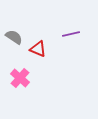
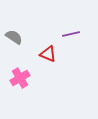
red triangle: moved 10 px right, 5 px down
pink cross: rotated 18 degrees clockwise
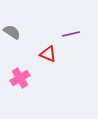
gray semicircle: moved 2 px left, 5 px up
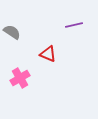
purple line: moved 3 px right, 9 px up
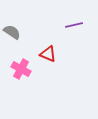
pink cross: moved 1 px right, 9 px up; rotated 30 degrees counterclockwise
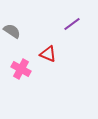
purple line: moved 2 px left, 1 px up; rotated 24 degrees counterclockwise
gray semicircle: moved 1 px up
